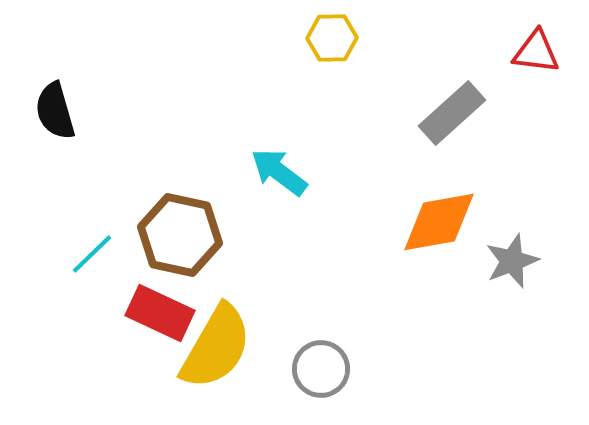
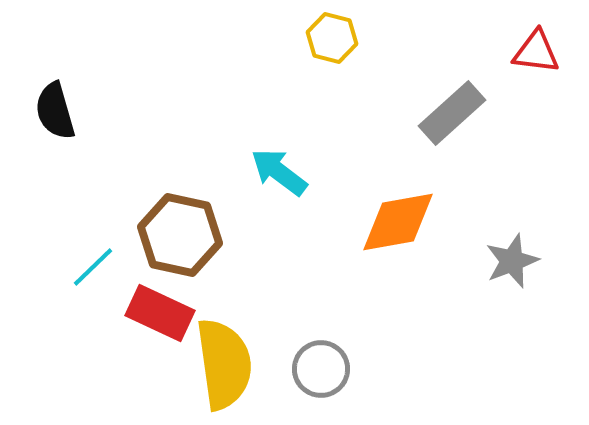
yellow hexagon: rotated 15 degrees clockwise
orange diamond: moved 41 px left
cyan line: moved 1 px right, 13 px down
yellow semicircle: moved 8 px right, 17 px down; rotated 38 degrees counterclockwise
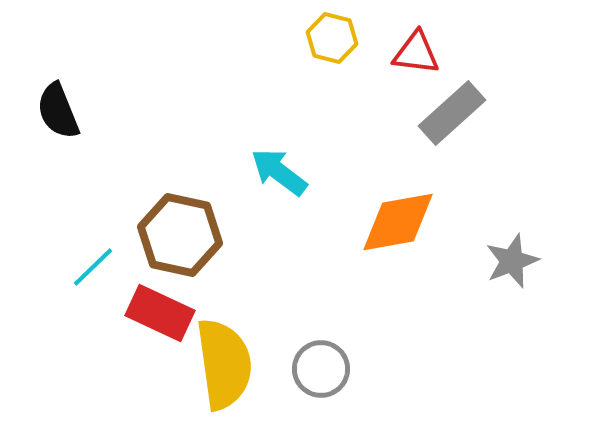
red triangle: moved 120 px left, 1 px down
black semicircle: moved 3 px right; rotated 6 degrees counterclockwise
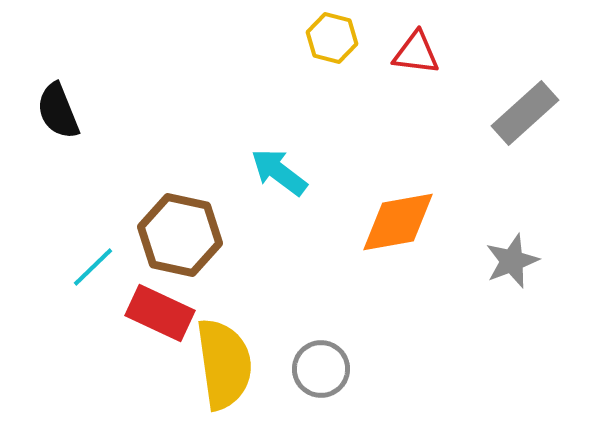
gray rectangle: moved 73 px right
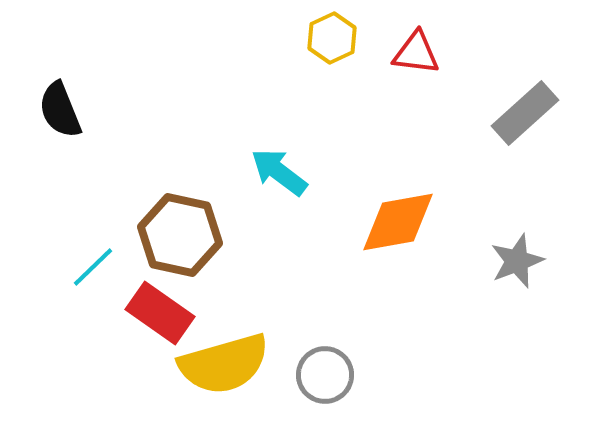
yellow hexagon: rotated 21 degrees clockwise
black semicircle: moved 2 px right, 1 px up
gray star: moved 5 px right
red rectangle: rotated 10 degrees clockwise
yellow semicircle: rotated 82 degrees clockwise
gray circle: moved 4 px right, 6 px down
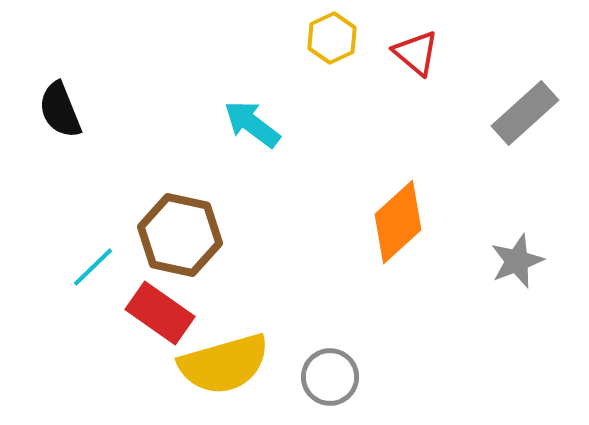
red triangle: rotated 33 degrees clockwise
cyan arrow: moved 27 px left, 48 px up
orange diamond: rotated 32 degrees counterclockwise
gray circle: moved 5 px right, 2 px down
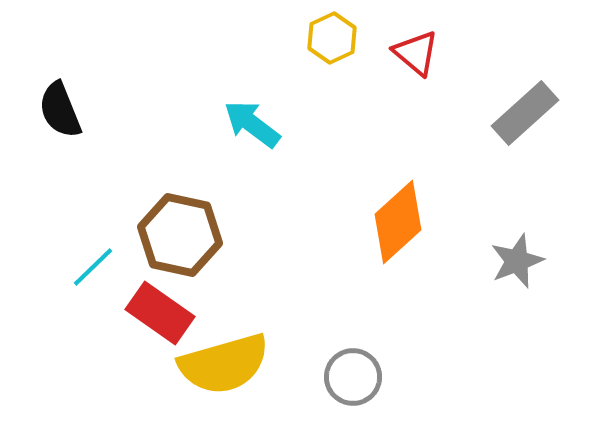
gray circle: moved 23 px right
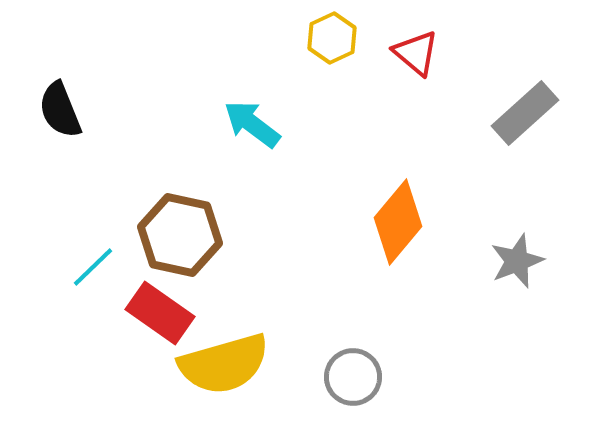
orange diamond: rotated 8 degrees counterclockwise
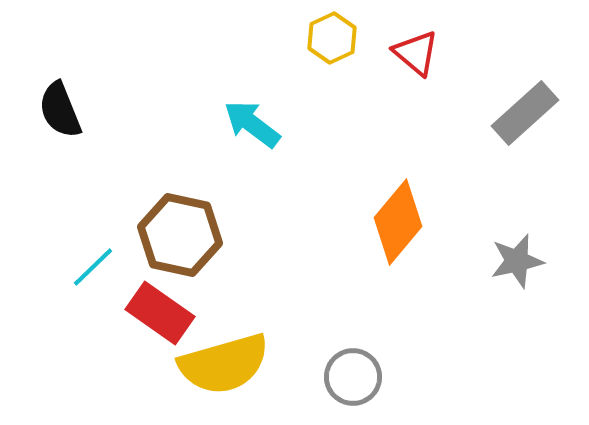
gray star: rotated 8 degrees clockwise
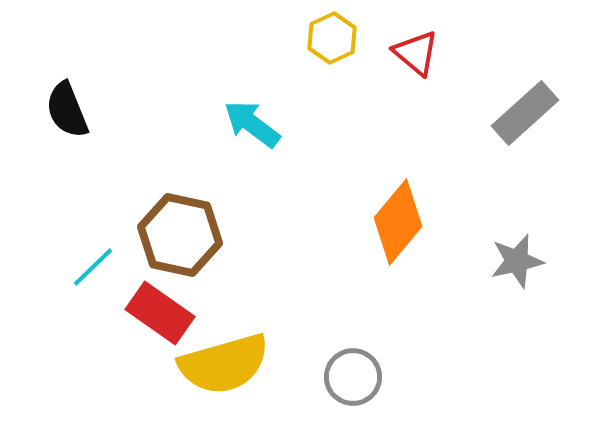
black semicircle: moved 7 px right
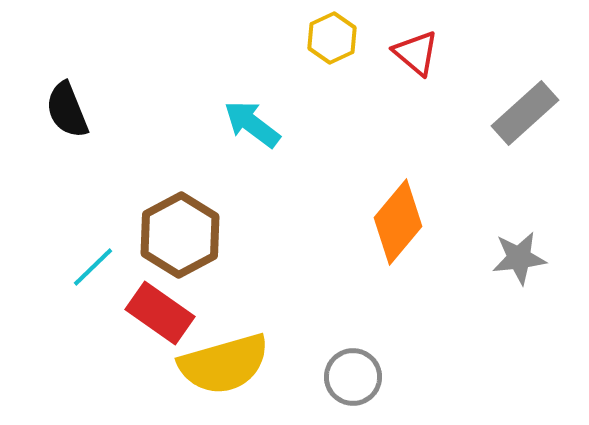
brown hexagon: rotated 20 degrees clockwise
gray star: moved 2 px right, 3 px up; rotated 6 degrees clockwise
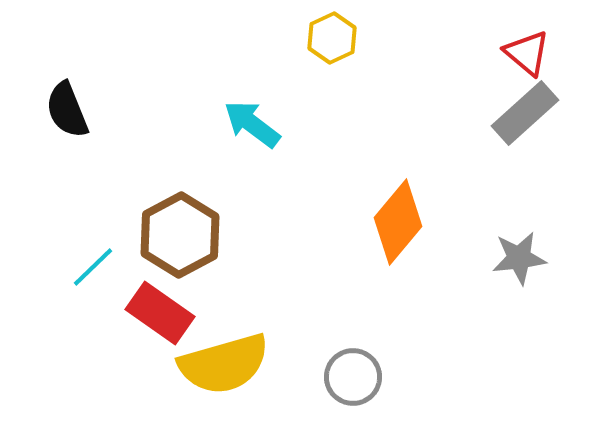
red triangle: moved 111 px right
